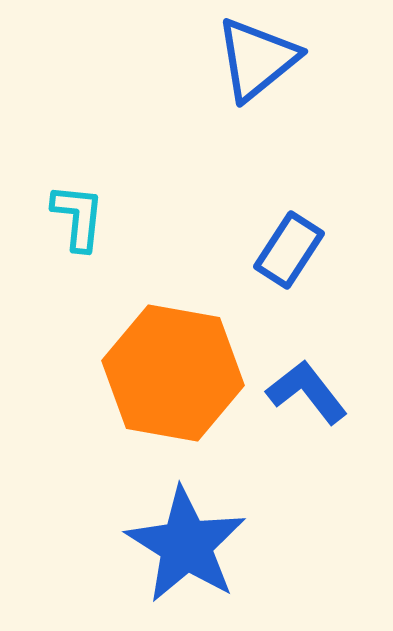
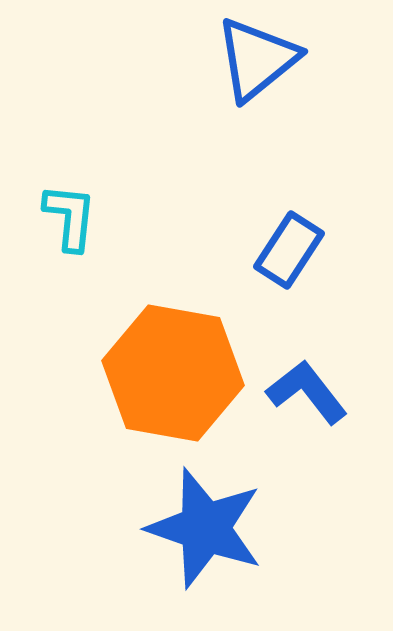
cyan L-shape: moved 8 px left
blue star: moved 19 px right, 17 px up; rotated 13 degrees counterclockwise
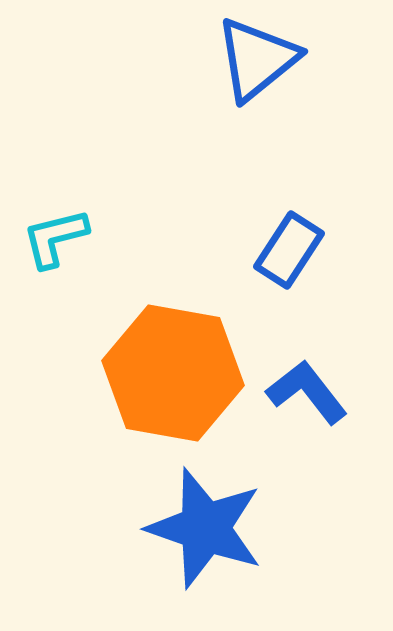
cyan L-shape: moved 15 px left, 21 px down; rotated 110 degrees counterclockwise
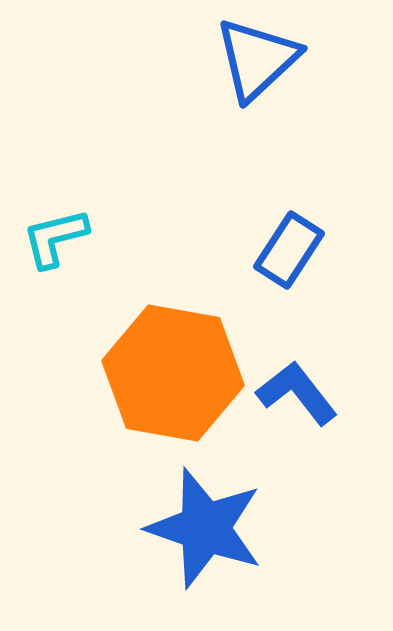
blue triangle: rotated 4 degrees counterclockwise
blue L-shape: moved 10 px left, 1 px down
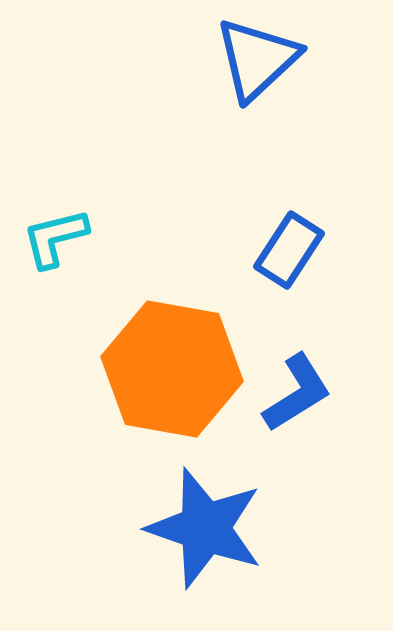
orange hexagon: moved 1 px left, 4 px up
blue L-shape: rotated 96 degrees clockwise
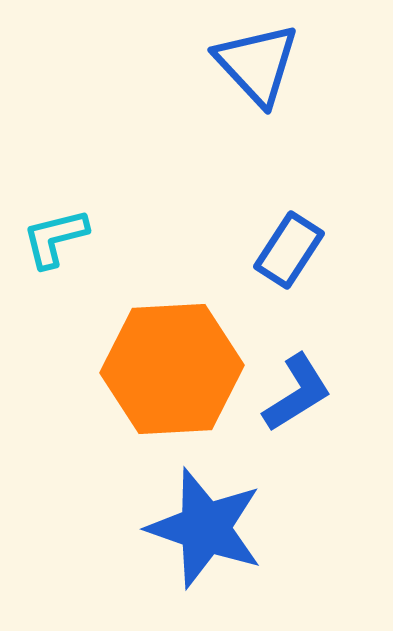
blue triangle: moved 5 px down; rotated 30 degrees counterclockwise
orange hexagon: rotated 13 degrees counterclockwise
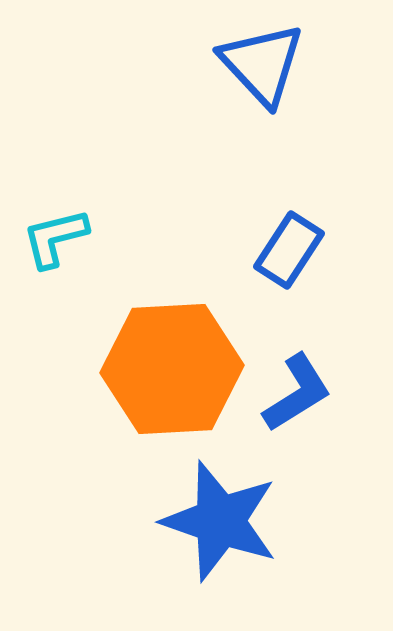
blue triangle: moved 5 px right
blue star: moved 15 px right, 7 px up
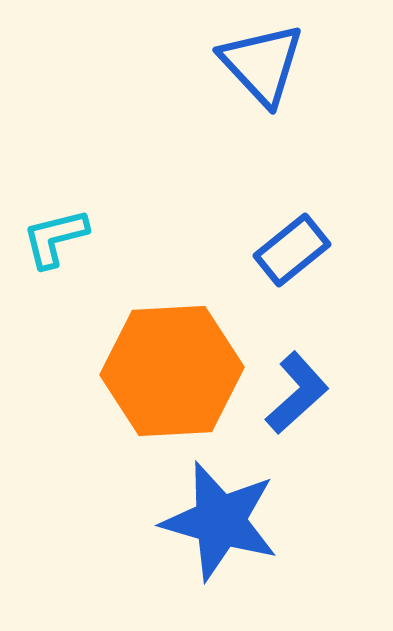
blue rectangle: moved 3 px right; rotated 18 degrees clockwise
orange hexagon: moved 2 px down
blue L-shape: rotated 10 degrees counterclockwise
blue star: rotated 3 degrees counterclockwise
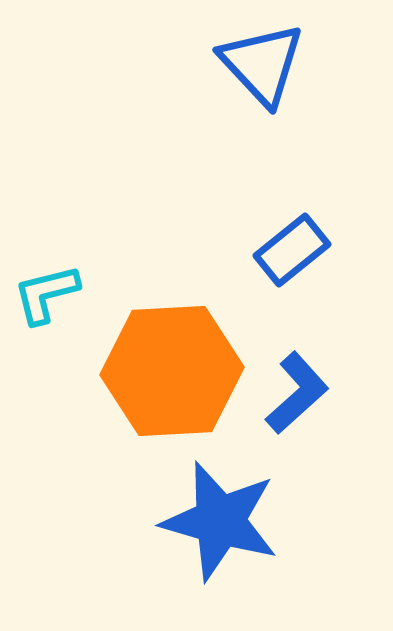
cyan L-shape: moved 9 px left, 56 px down
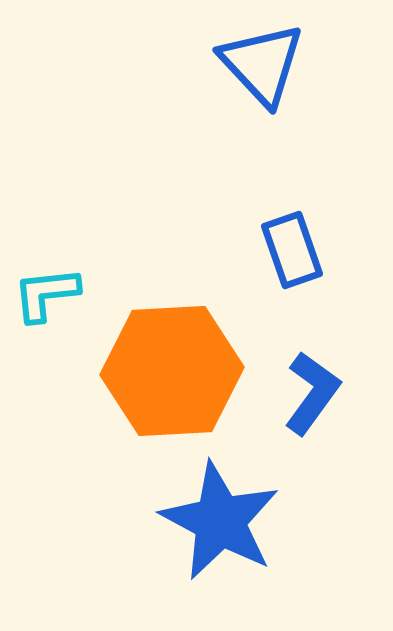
blue rectangle: rotated 70 degrees counterclockwise
cyan L-shape: rotated 8 degrees clockwise
blue L-shape: moved 15 px right; rotated 12 degrees counterclockwise
blue star: rotated 12 degrees clockwise
